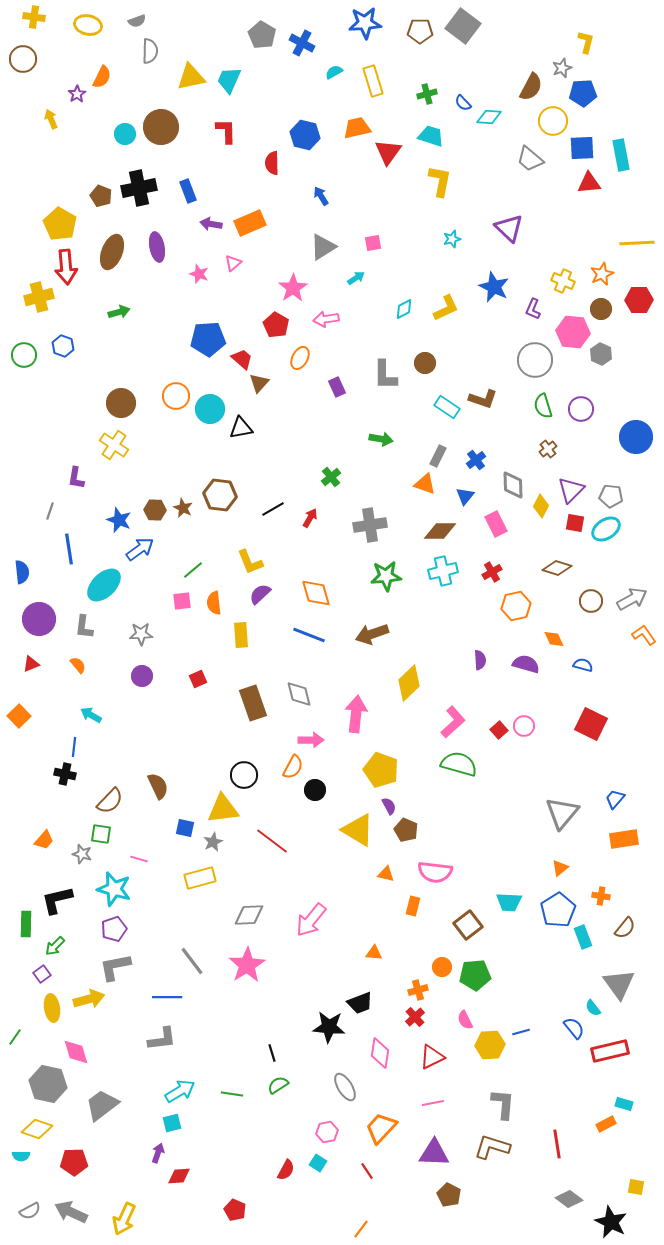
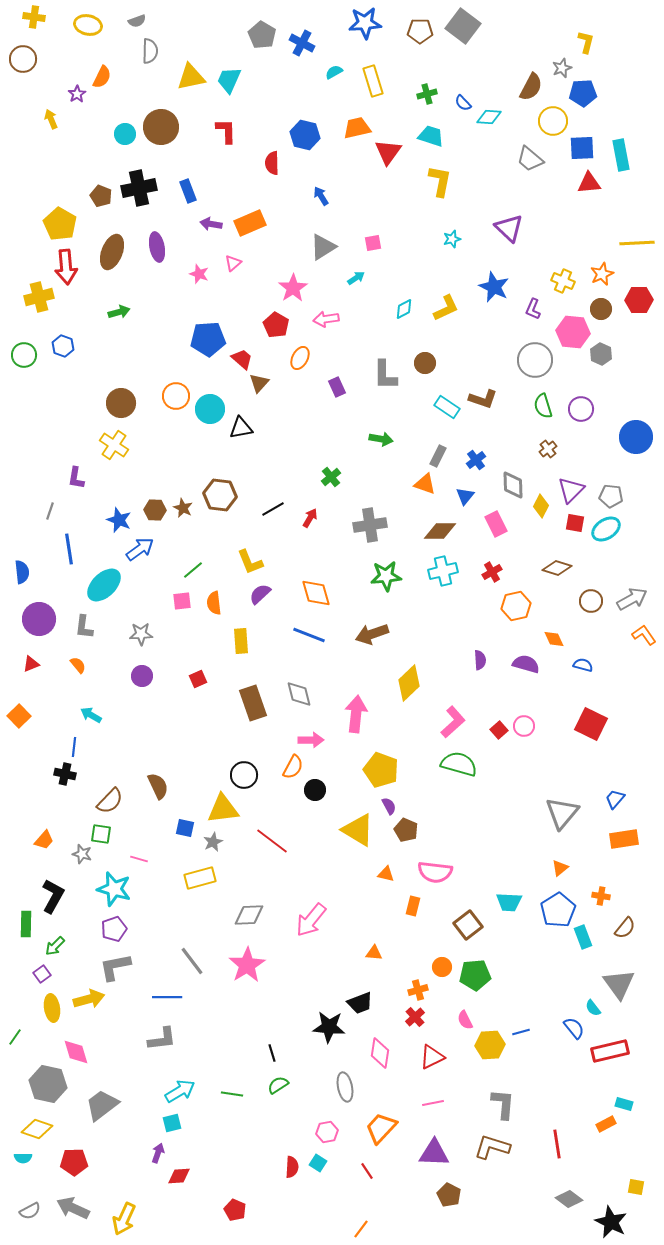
yellow rectangle at (241, 635): moved 6 px down
black L-shape at (57, 900): moved 4 px left, 4 px up; rotated 132 degrees clockwise
gray ellipse at (345, 1087): rotated 20 degrees clockwise
cyan semicircle at (21, 1156): moved 2 px right, 2 px down
red semicircle at (286, 1170): moved 6 px right, 3 px up; rotated 25 degrees counterclockwise
gray arrow at (71, 1212): moved 2 px right, 4 px up
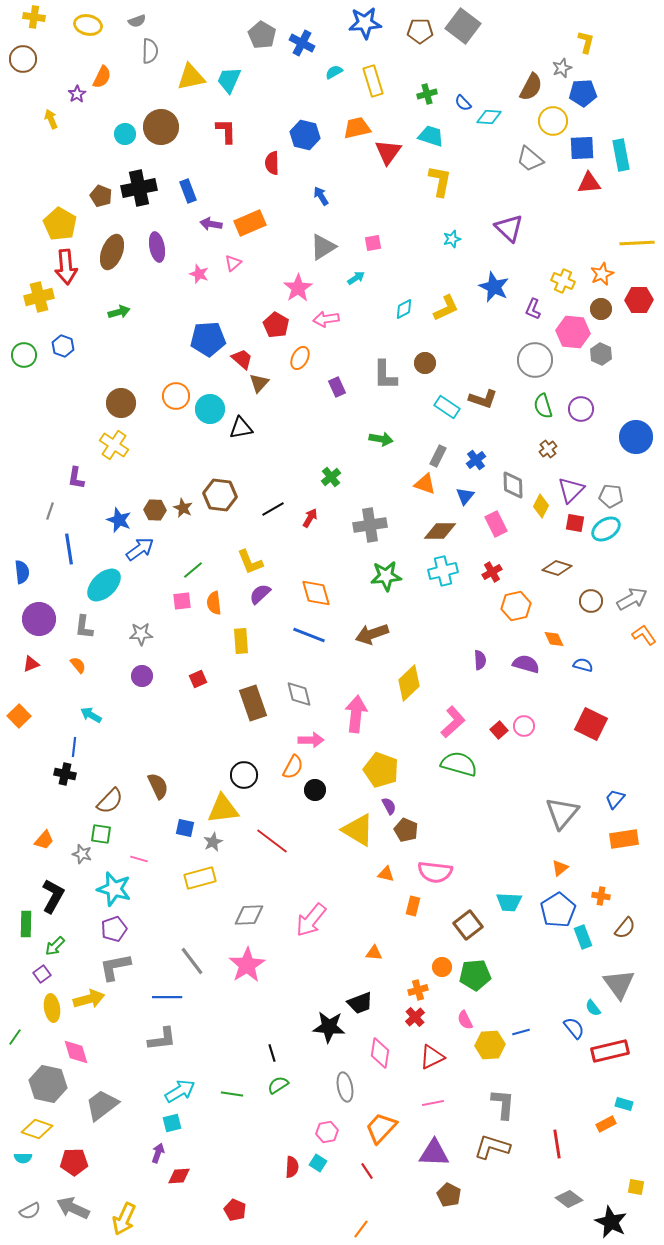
pink star at (293, 288): moved 5 px right
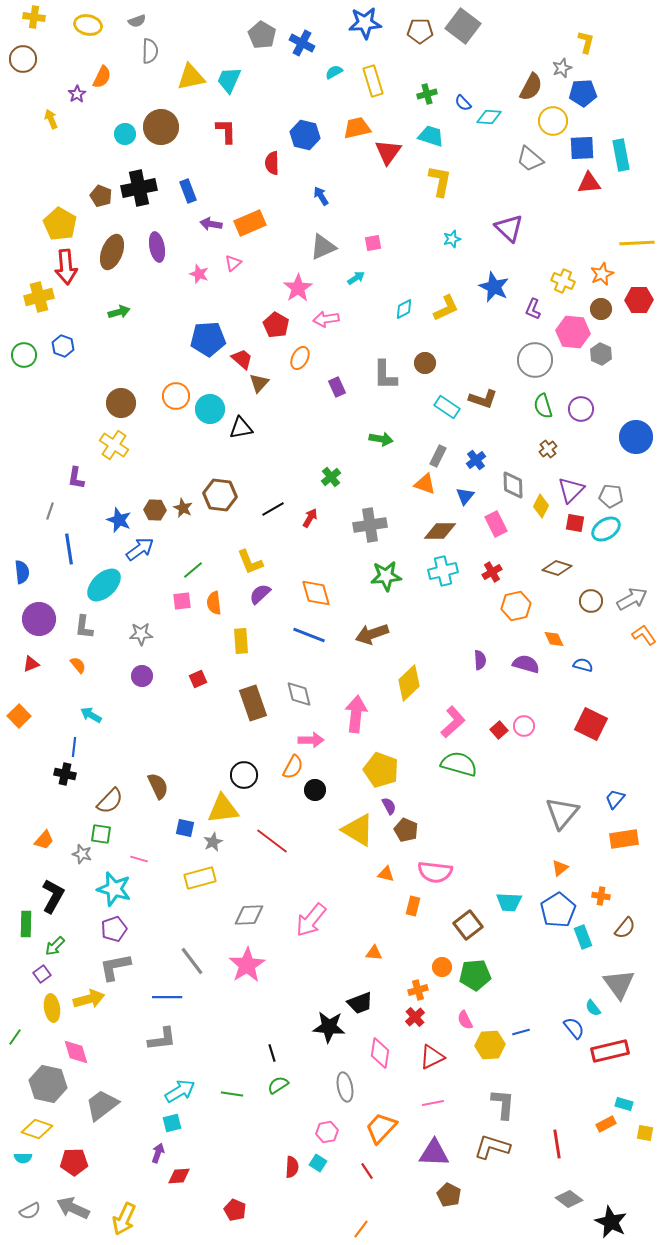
gray triangle at (323, 247): rotated 8 degrees clockwise
yellow square at (636, 1187): moved 9 px right, 54 px up
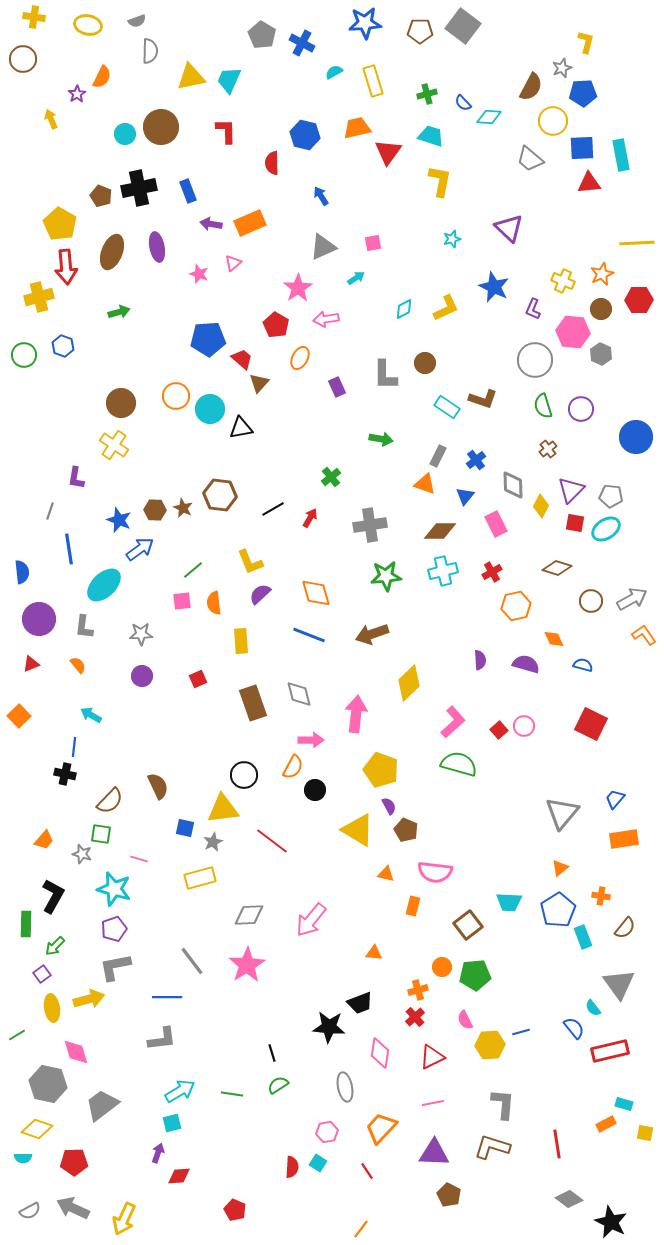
green line at (15, 1037): moved 2 px right, 2 px up; rotated 24 degrees clockwise
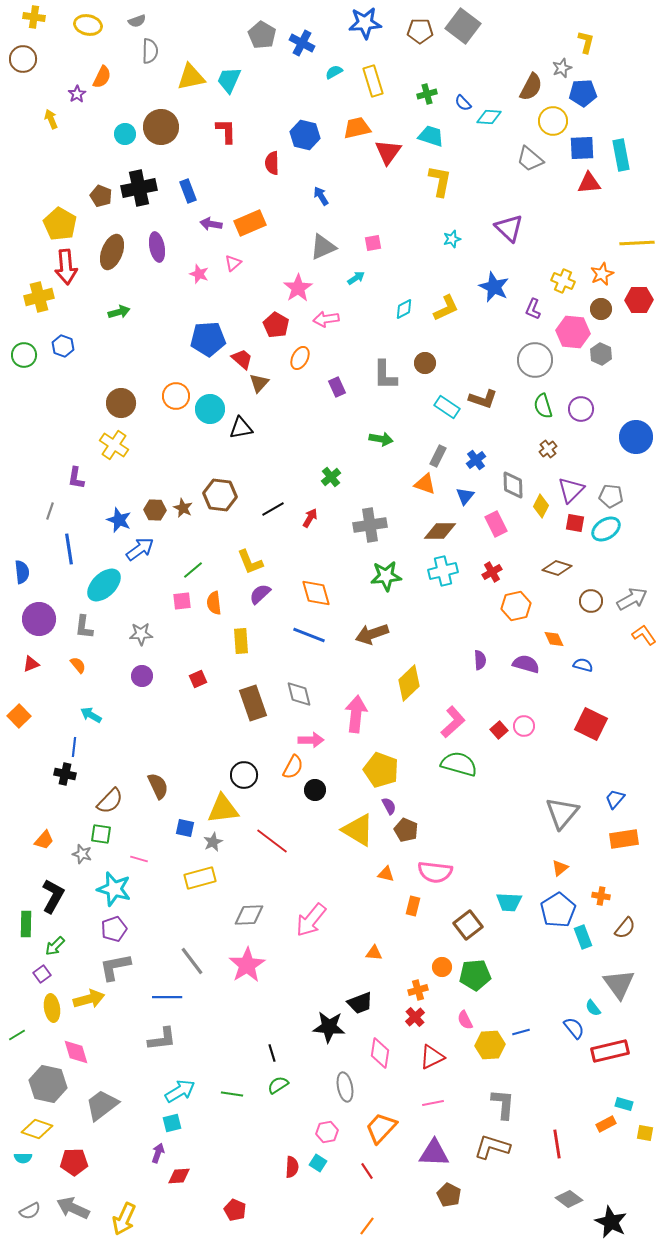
orange line at (361, 1229): moved 6 px right, 3 px up
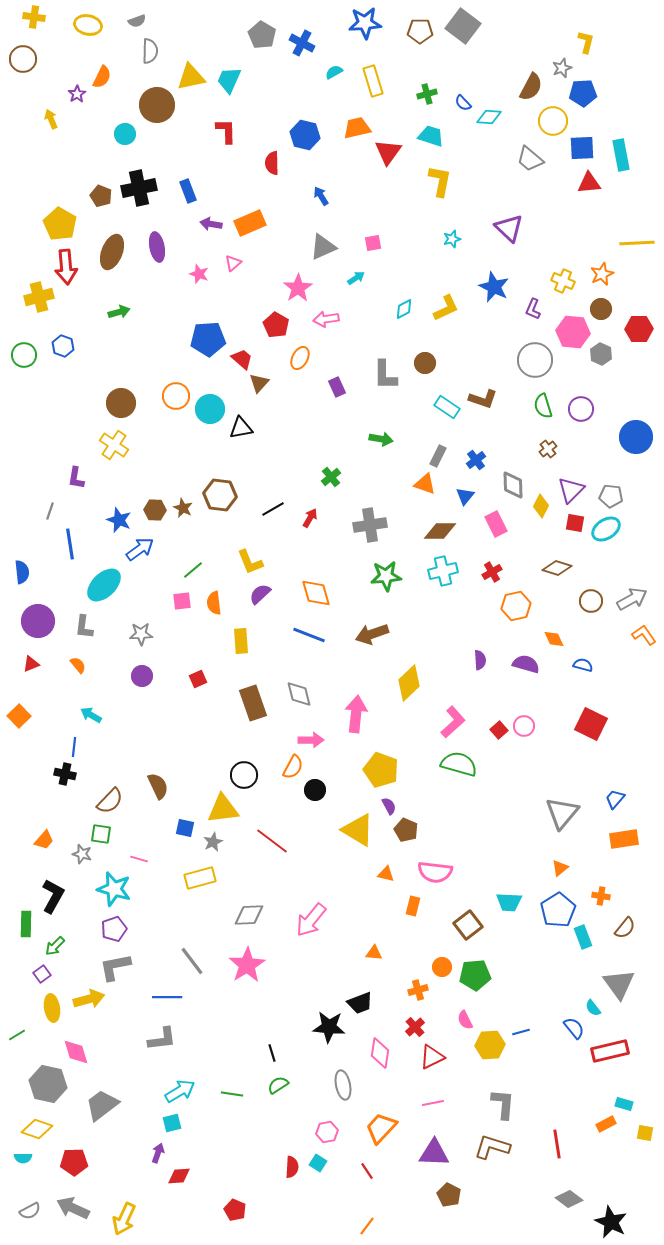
brown circle at (161, 127): moved 4 px left, 22 px up
red hexagon at (639, 300): moved 29 px down
blue line at (69, 549): moved 1 px right, 5 px up
purple circle at (39, 619): moved 1 px left, 2 px down
red cross at (415, 1017): moved 10 px down
gray ellipse at (345, 1087): moved 2 px left, 2 px up
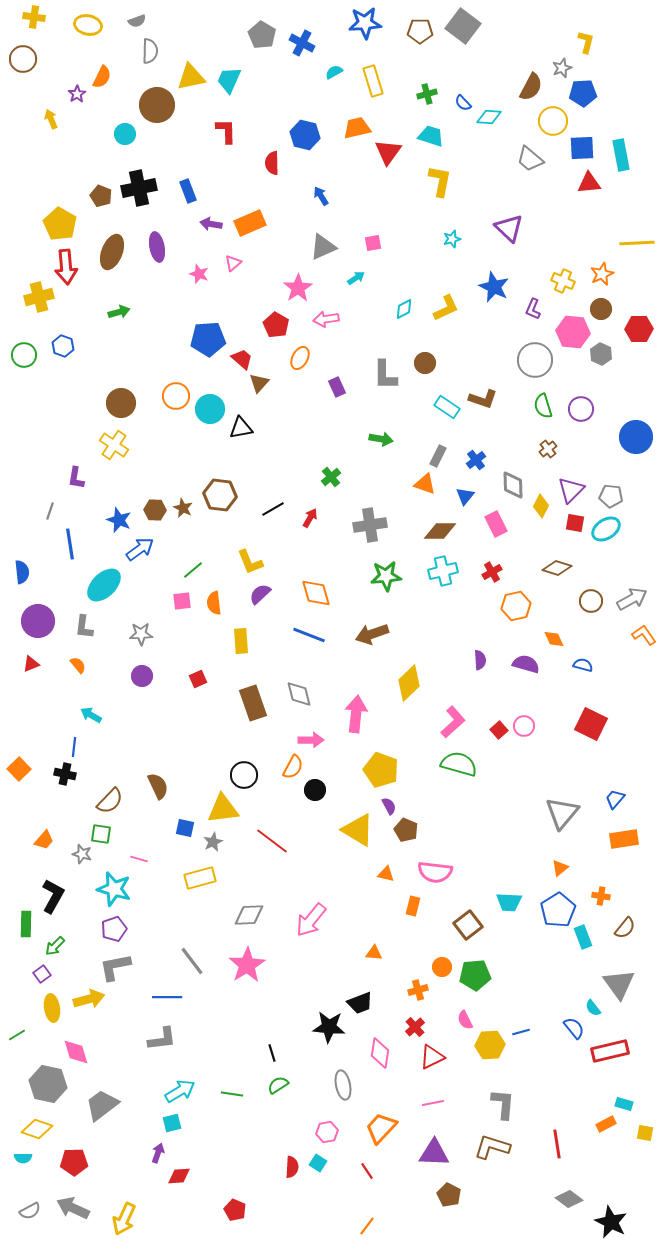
orange square at (19, 716): moved 53 px down
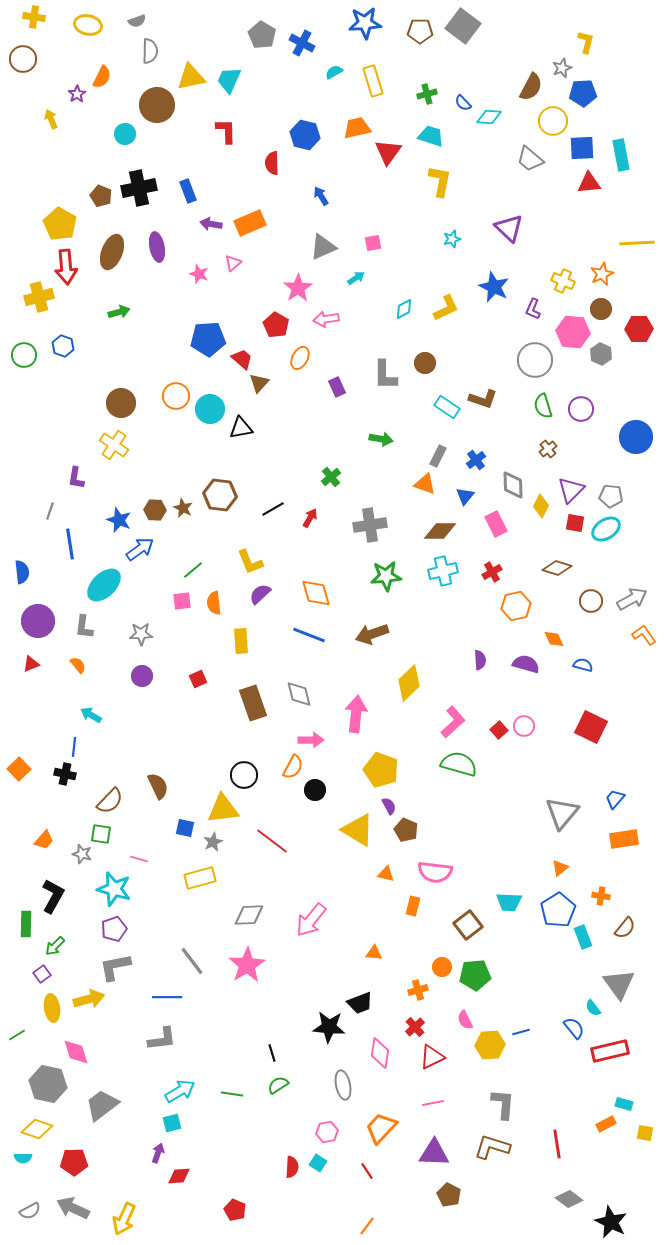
red square at (591, 724): moved 3 px down
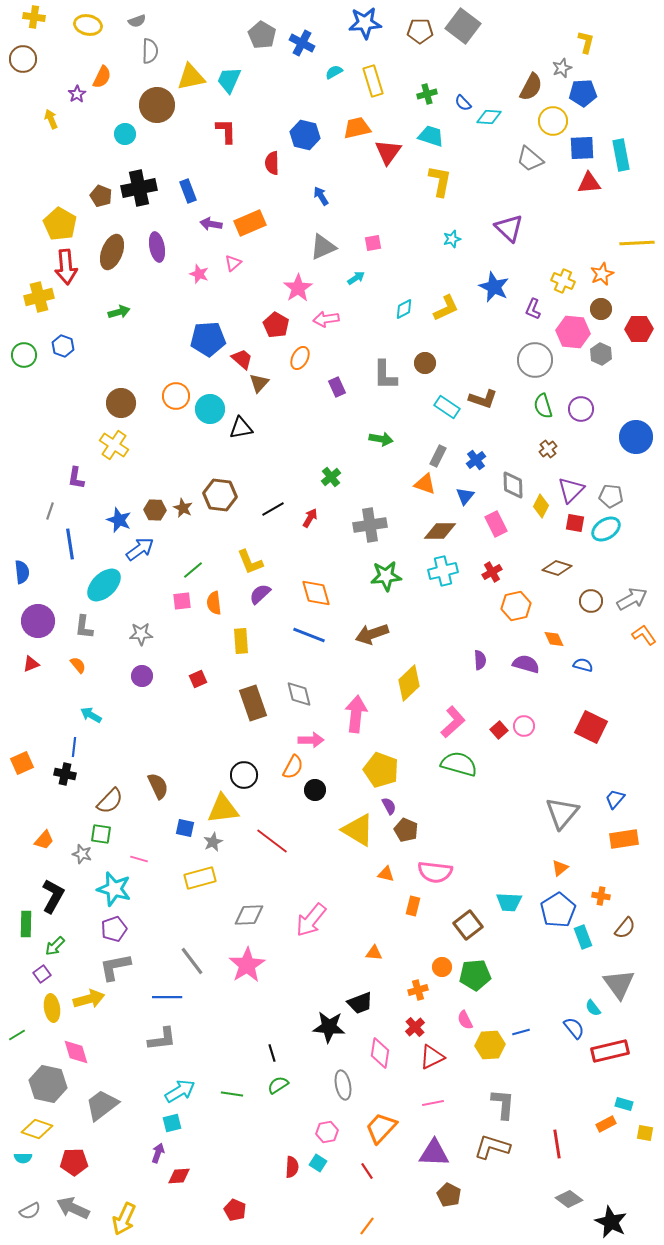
orange square at (19, 769): moved 3 px right, 6 px up; rotated 20 degrees clockwise
